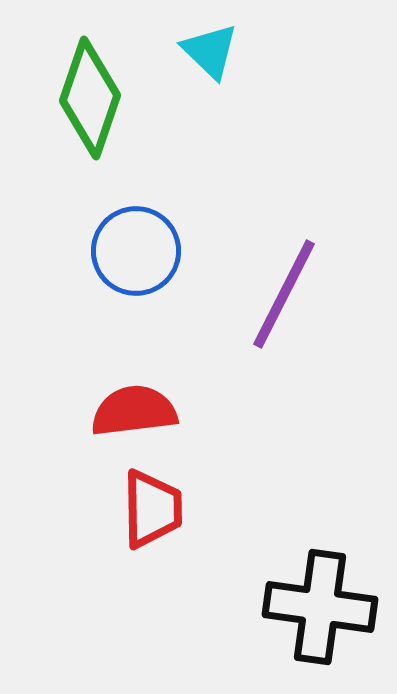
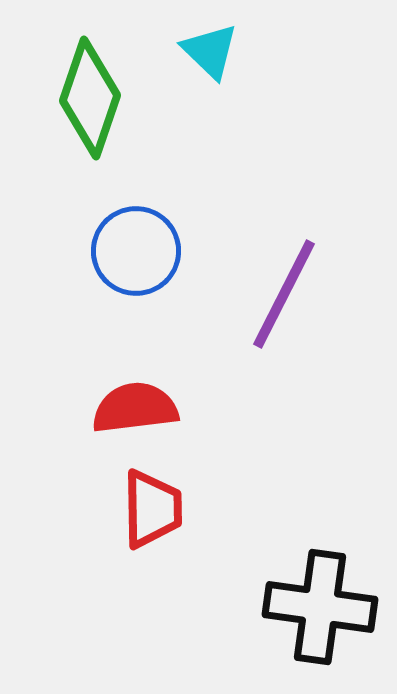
red semicircle: moved 1 px right, 3 px up
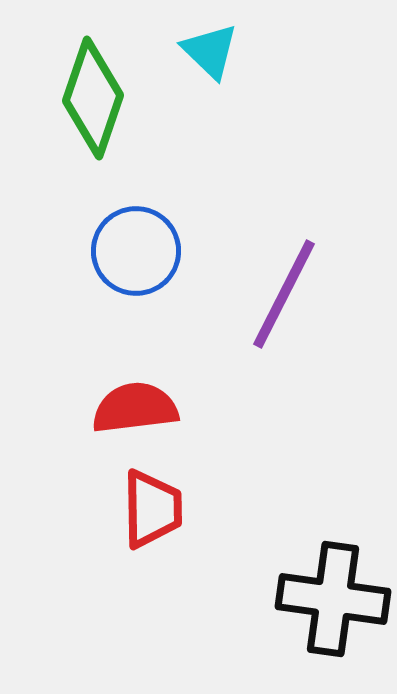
green diamond: moved 3 px right
black cross: moved 13 px right, 8 px up
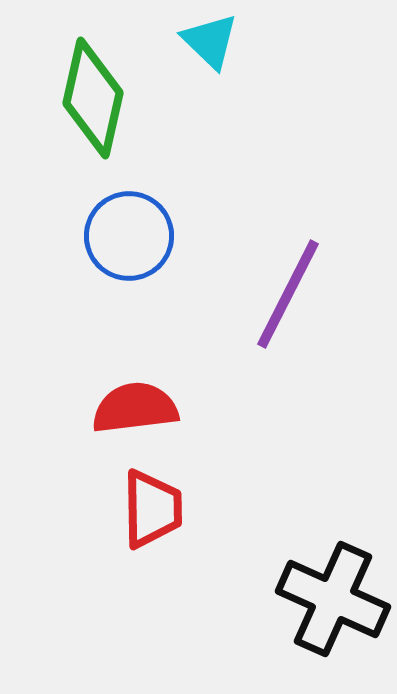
cyan triangle: moved 10 px up
green diamond: rotated 6 degrees counterclockwise
blue circle: moved 7 px left, 15 px up
purple line: moved 4 px right
black cross: rotated 16 degrees clockwise
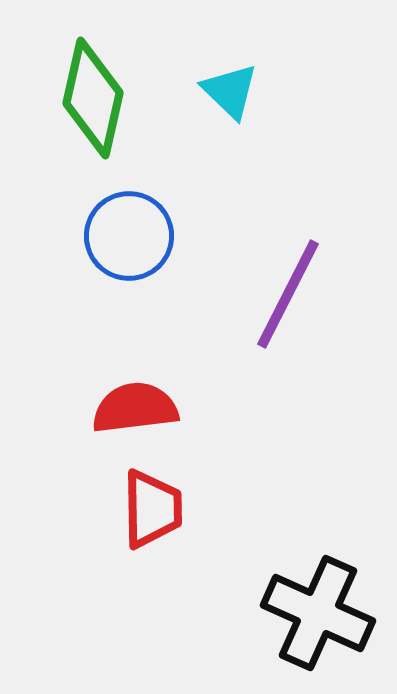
cyan triangle: moved 20 px right, 50 px down
black cross: moved 15 px left, 14 px down
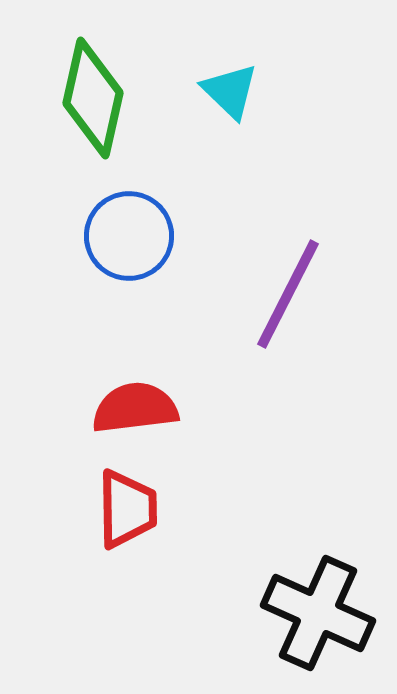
red trapezoid: moved 25 px left
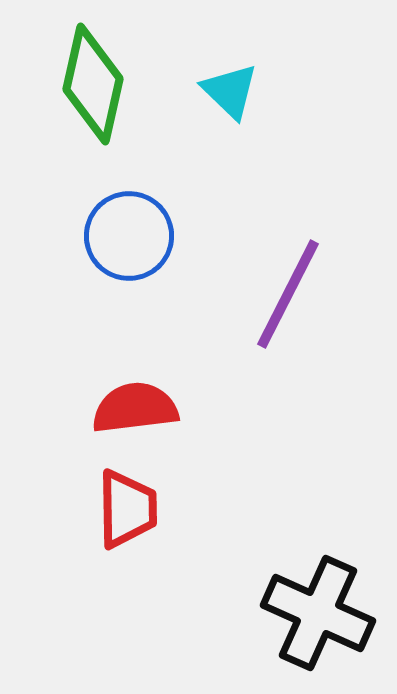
green diamond: moved 14 px up
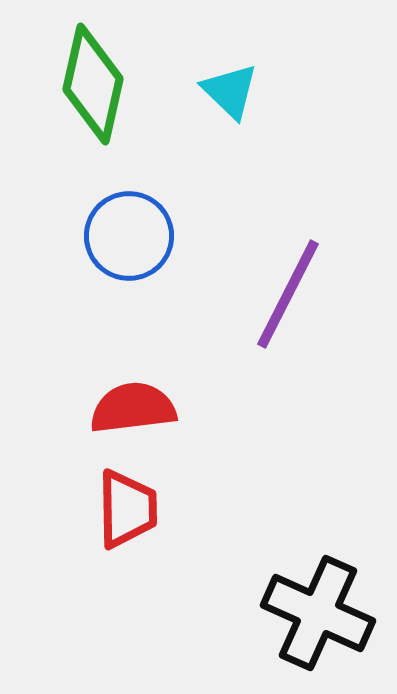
red semicircle: moved 2 px left
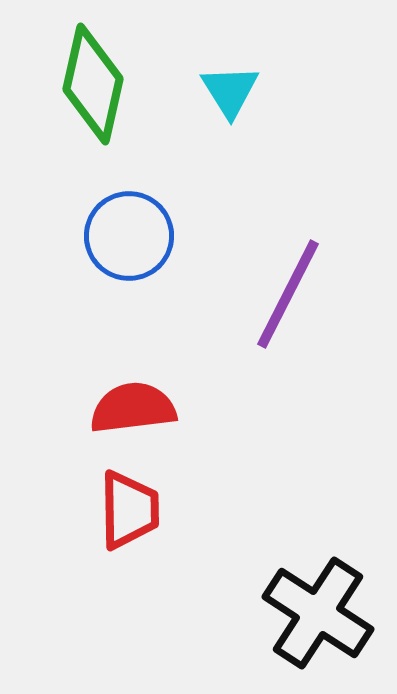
cyan triangle: rotated 14 degrees clockwise
red trapezoid: moved 2 px right, 1 px down
black cross: rotated 9 degrees clockwise
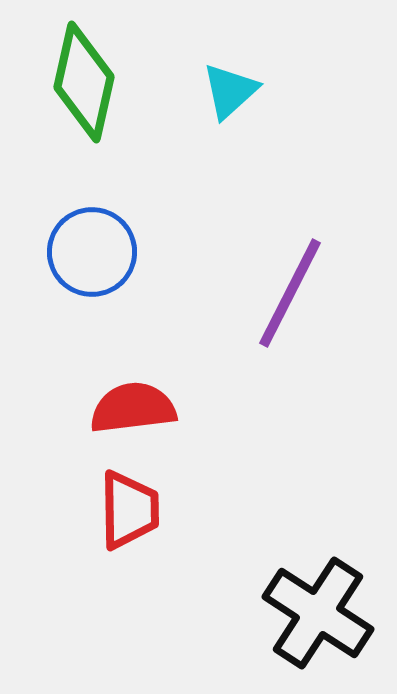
green diamond: moved 9 px left, 2 px up
cyan triangle: rotated 20 degrees clockwise
blue circle: moved 37 px left, 16 px down
purple line: moved 2 px right, 1 px up
